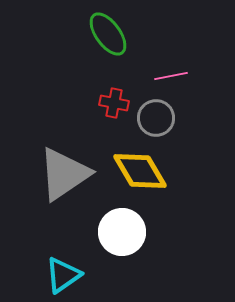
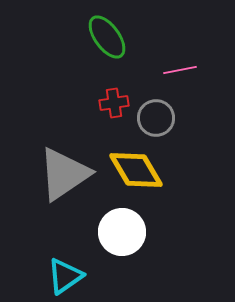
green ellipse: moved 1 px left, 3 px down
pink line: moved 9 px right, 6 px up
red cross: rotated 20 degrees counterclockwise
yellow diamond: moved 4 px left, 1 px up
cyan triangle: moved 2 px right, 1 px down
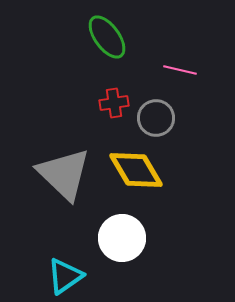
pink line: rotated 24 degrees clockwise
gray triangle: rotated 42 degrees counterclockwise
white circle: moved 6 px down
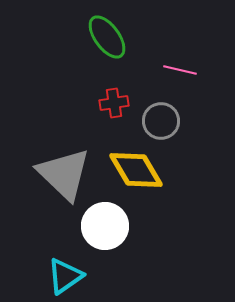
gray circle: moved 5 px right, 3 px down
white circle: moved 17 px left, 12 px up
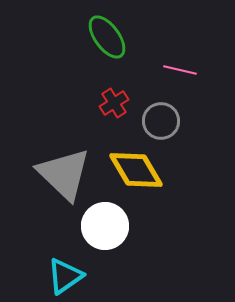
red cross: rotated 24 degrees counterclockwise
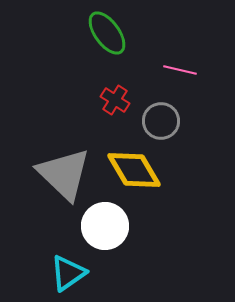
green ellipse: moved 4 px up
red cross: moved 1 px right, 3 px up; rotated 24 degrees counterclockwise
yellow diamond: moved 2 px left
cyan triangle: moved 3 px right, 3 px up
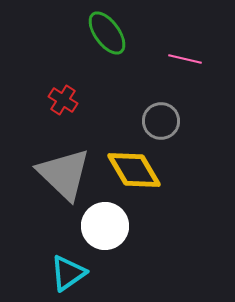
pink line: moved 5 px right, 11 px up
red cross: moved 52 px left
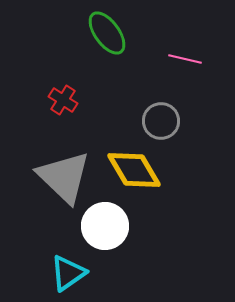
gray triangle: moved 3 px down
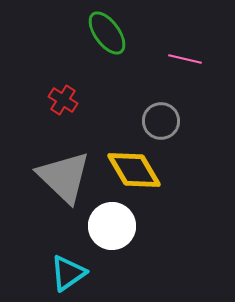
white circle: moved 7 px right
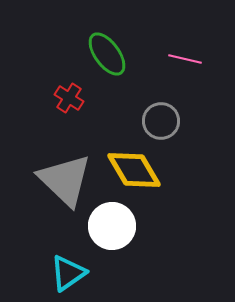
green ellipse: moved 21 px down
red cross: moved 6 px right, 2 px up
gray triangle: moved 1 px right, 3 px down
